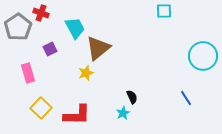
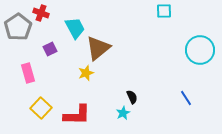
cyan circle: moved 3 px left, 6 px up
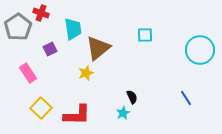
cyan square: moved 19 px left, 24 px down
cyan trapezoid: moved 2 px left, 1 px down; rotated 20 degrees clockwise
pink rectangle: rotated 18 degrees counterclockwise
